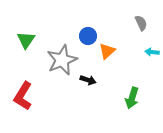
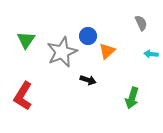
cyan arrow: moved 1 px left, 2 px down
gray star: moved 8 px up
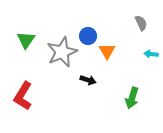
orange triangle: rotated 18 degrees counterclockwise
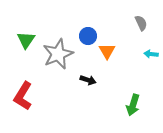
gray star: moved 4 px left, 2 px down
green arrow: moved 1 px right, 7 px down
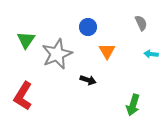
blue circle: moved 9 px up
gray star: moved 1 px left
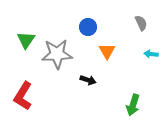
gray star: rotated 20 degrees clockwise
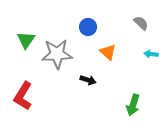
gray semicircle: rotated 21 degrees counterclockwise
orange triangle: moved 1 px right, 1 px down; rotated 18 degrees counterclockwise
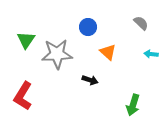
black arrow: moved 2 px right
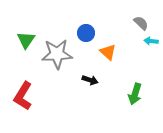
blue circle: moved 2 px left, 6 px down
cyan arrow: moved 13 px up
green arrow: moved 2 px right, 11 px up
